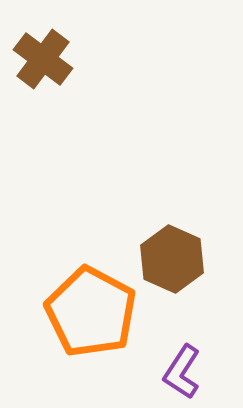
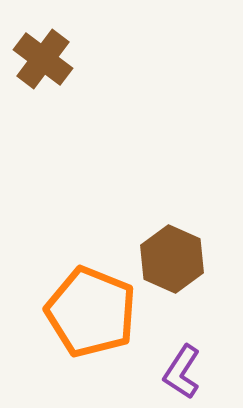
orange pentagon: rotated 6 degrees counterclockwise
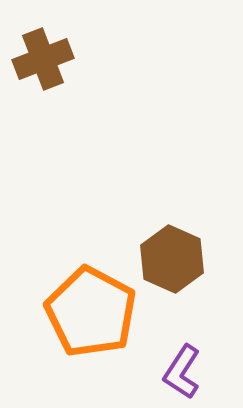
brown cross: rotated 32 degrees clockwise
orange pentagon: rotated 6 degrees clockwise
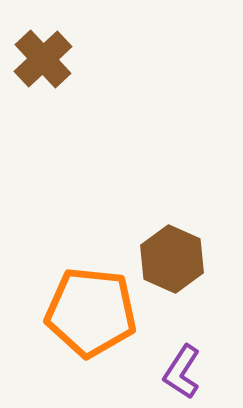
brown cross: rotated 22 degrees counterclockwise
orange pentagon: rotated 22 degrees counterclockwise
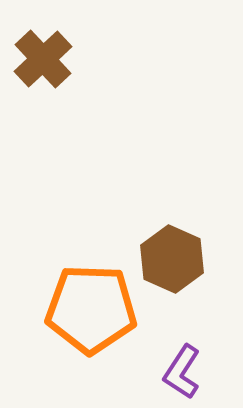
orange pentagon: moved 3 px up; rotated 4 degrees counterclockwise
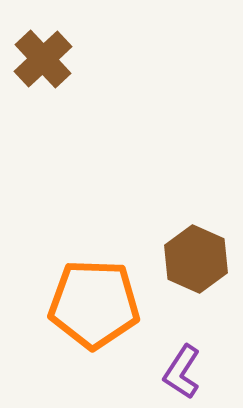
brown hexagon: moved 24 px right
orange pentagon: moved 3 px right, 5 px up
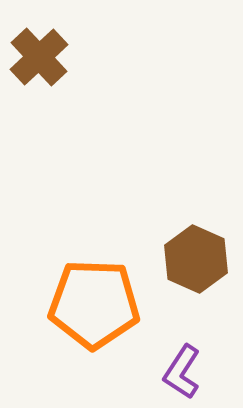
brown cross: moved 4 px left, 2 px up
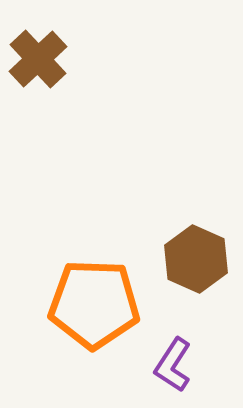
brown cross: moved 1 px left, 2 px down
purple L-shape: moved 9 px left, 7 px up
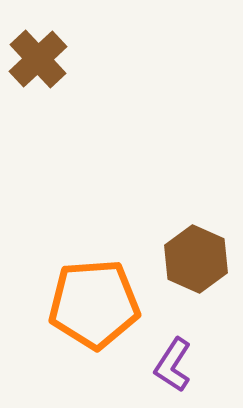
orange pentagon: rotated 6 degrees counterclockwise
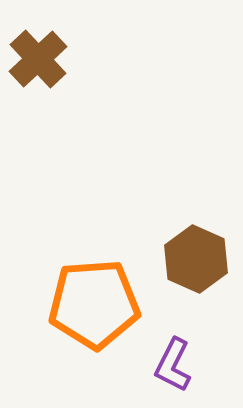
purple L-shape: rotated 6 degrees counterclockwise
